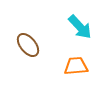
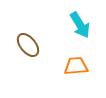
cyan arrow: moved 2 px up; rotated 12 degrees clockwise
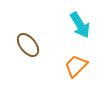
orange trapezoid: rotated 40 degrees counterclockwise
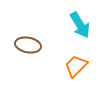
brown ellipse: rotated 40 degrees counterclockwise
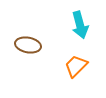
cyan arrow: rotated 16 degrees clockwise
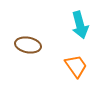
orange trapezoid: rotated 100 degrees clockwise
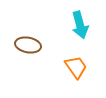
orange trapezoid: moved 1 px down
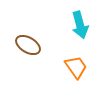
brown ellipse: rotated 20 degrees clockwise
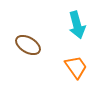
cyan arrow: moved 3 px left
